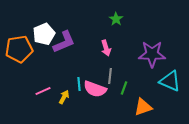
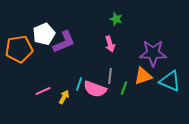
green star: rotated 16 degrees counterclockwise
pink arrow: moved 4 px right, 4 px up
purple star: moved 1 px right, 1 px up
cyan line: rotated 24 degrees clockwise
orange triangle: moved 31 px up
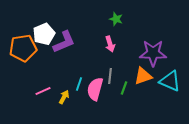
orange pentagon: moved 4 px right, 1 px up
pink semicircle: rotated 85 degrees clockwise
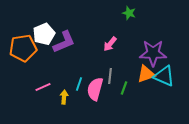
green star: moved 13 px right, 6 px up
pink arrow: rotated 56 degrees clockwise
orange triangle: moved 3 px right, 2 px up
cyan triangle: moved 6 px left, 5 px up
pink line: moved 4 px up
yellow arrow: rotated 24 degrees counterclockwise
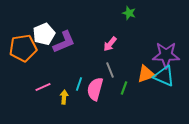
purple star: moved 13 px right, 2 px down
gray line: moved 6 px up; rotated 28 degrees counterclockwise
